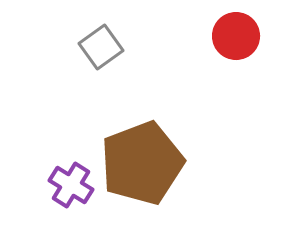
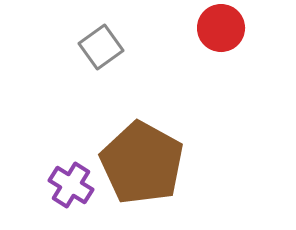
red circle: moved 15 px left, 8 px up
brown pentagon: rotated 22 degrees counterclockwise
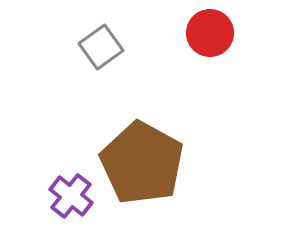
red circle: moved 11 px left, 5 px down
purple cross: moved 11 px down; rotated 6 degrees clockwise
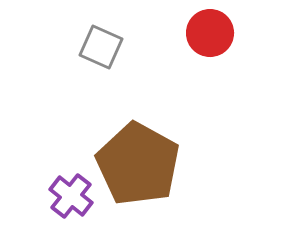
gray square: rotated 30 degrees counterclockwise
brown pentagon: moved 4 px left, 1 px down
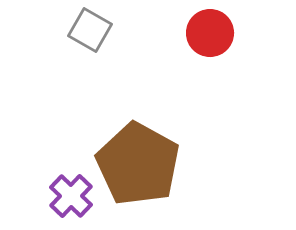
gray square: moved 11 px left, 17 px up; rotated 6 degrees clockwise
purple cross: rotated 6 degrees clockwise
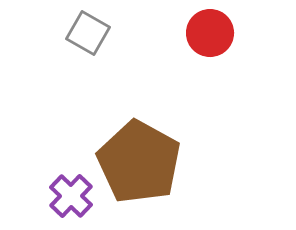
gray square: moved 2 px left, 3 px down
brown pentagon: moved 1 px right, 2 px up
